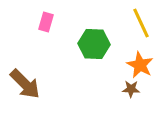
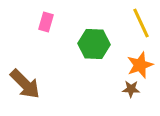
orange star: rotated 24 degrees clockwise
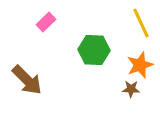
pink rectangle: rotated 30 degrees clockwise
green hexagon: moved 6 px down
brown arrow: moved 2 px right, 4 px up
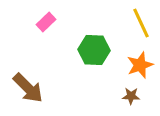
brown arrow: moved 1 px right, 8 px down
brown star: moved 7 px down
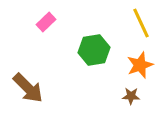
green hexagon: rotated 12 degrees counterclockwise
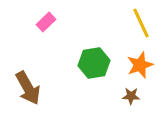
green hexagon: moved 13 px down
brown arrow: rotated 16 degrees clockwise
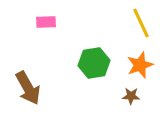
pink rectangle: rotated 42 degrees clockwise
